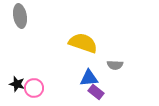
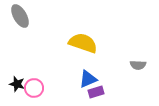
gray ellipse: rotated 20 degrees counterclockwise
gray semicircle: moved 23 px right
blue triangle: moved 1 px left, 1 px down; rotated 18 degrees counterclockwise
purple rectangle: rotated 56 degrees counterclockwise
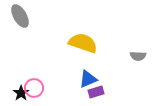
gray semicircle: moved 9 px up
black star: moved 4 px right, 9 px down; rotated 21 degrees clockwise
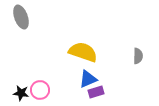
gray ellipse: moved 1 px right, 1 px down; rotated 10 degrees clockwise
yellow semicircle: moved 9 px down
gray semicircle: rotated 91 degrees counterclockwise
pink circle: moved 6 px right, 2 px down
black star: rotated 28 degrees counterclockwise
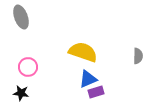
pink circle: moved 12 px left, 23 px up
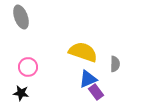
gray semicircle: moved 23 px left, 8 px down
purple rectangle: rotated 70 degrees clockwise
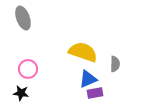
gray ellipse: moved 2 px right, 1 px down
pink circle: moved 2 px down
purple rectangle: moved 1 px left, 1 px down; rotated 63 degrees counterclockwise
